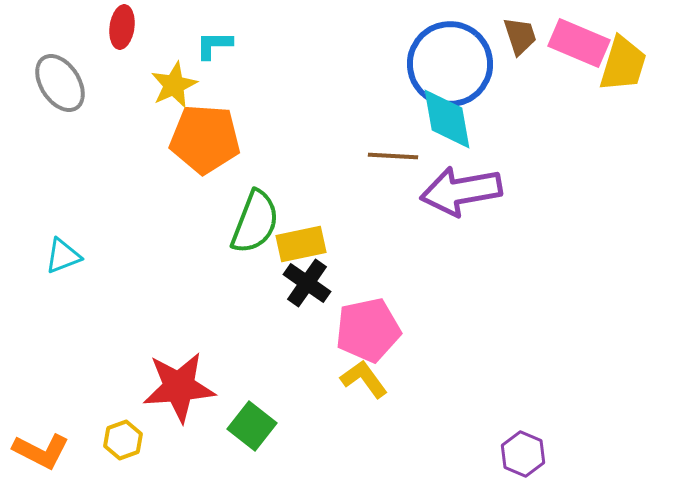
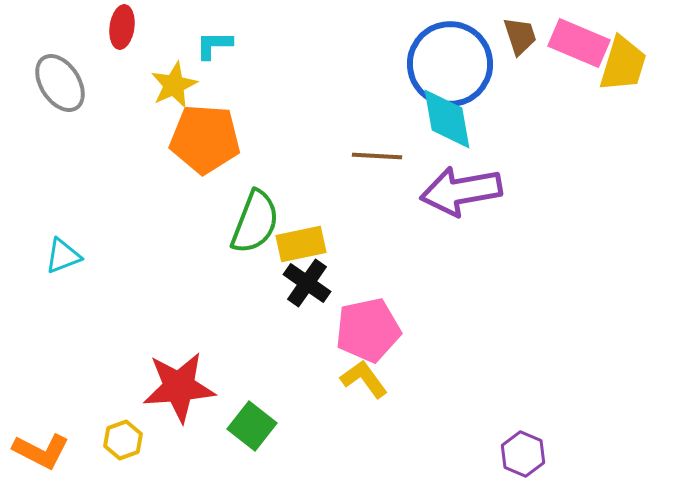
brown line: moved 16 px left
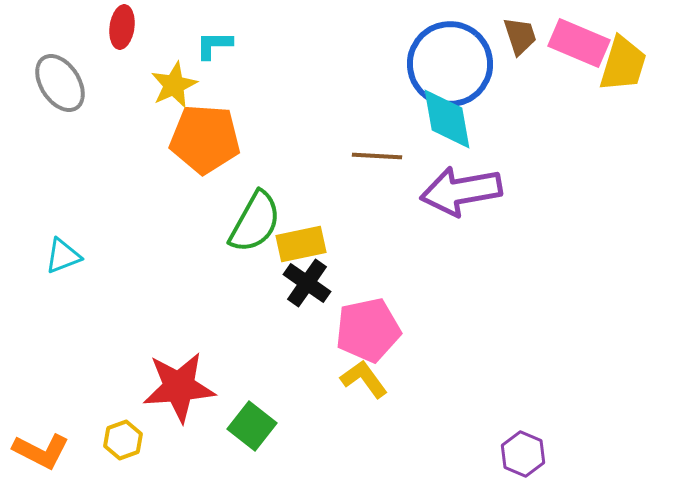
green semicircle: rotated 8 degrees clockwise
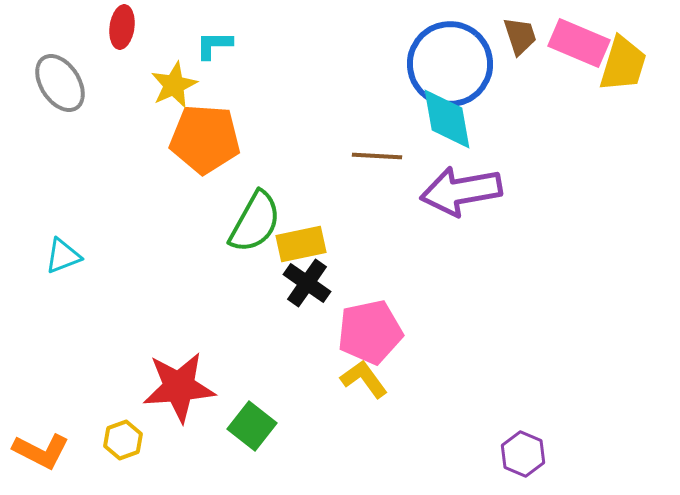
pink pentagon: moved 2 px right, 2 px down
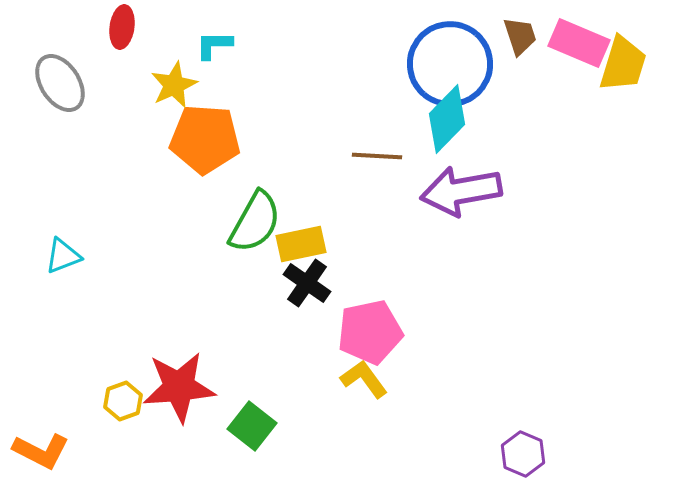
cyan diamond: rotated 54 degrees clockwise
yellow hexagon: moved 39 px up
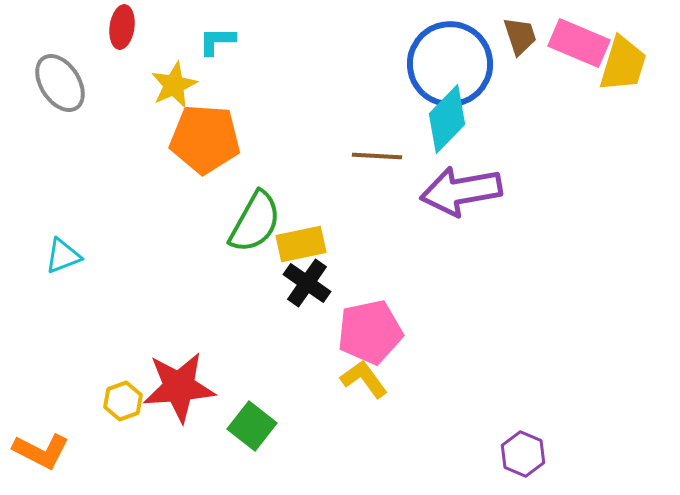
cyan L-shape: moved 3 px right, 4 px up
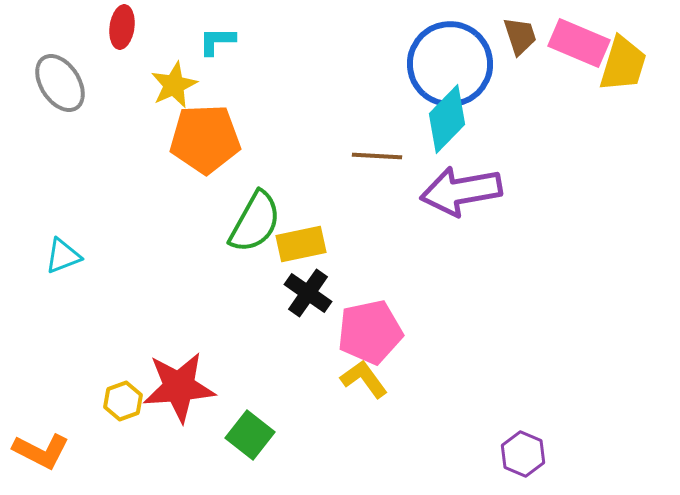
orange pentagon: rotated 6 degrees counterclockwise
black cross: moved 1 px right, 10 px down
green square: moved 2 px left, 9 px down
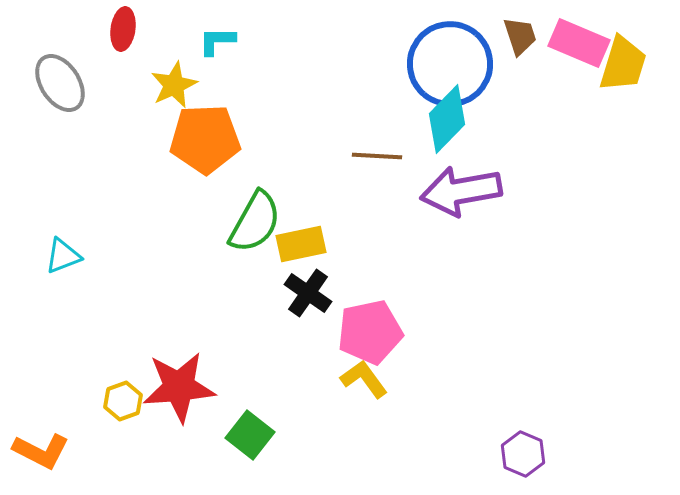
red ellipse: moved 1 px right, 2 px down
